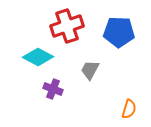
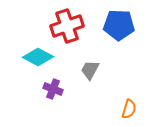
blue pentagon: moved 7 px up
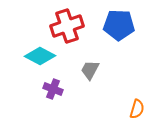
cyan diamond: moved 2 px right, 1 px up
orange semicircle: moved 8 px right
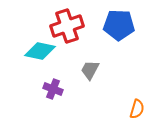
cyan diamond: moved 5 px up; rotated 16 degrees counterclockwise
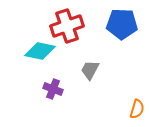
blue pentagon: moved 3 px right, 1 px up
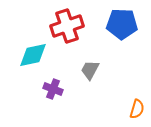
cyan diamond: moved 7 px left, 4 px down; rotated 24 degrees counterclockwise
